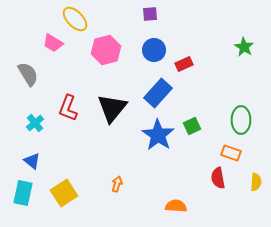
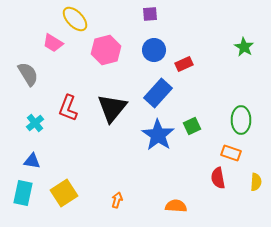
blue triangle: rotated 30 degrees counterclockwise
orange arrow: moved 16 px down
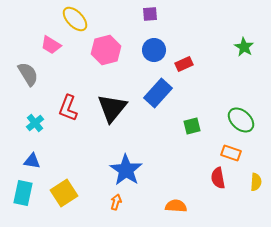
pink trapezoid: moved 2 px left, 2 px down
green ellipse: rotated 48 degrees counterclockwise
green square: rotated 12 degrees clockwise
blue star: moved 32 px left, 35 px down
orange arrow: moved 1 px left, 2 px down
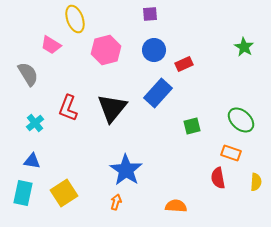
yellow ellipse: rotated 24 degrees clockwise
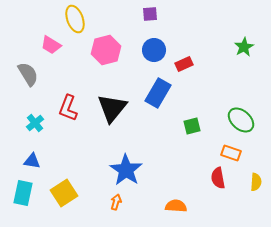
green star: rotated 12 degrees clockwise
blue rectangle: rotated 12 degrees counterclockwise
